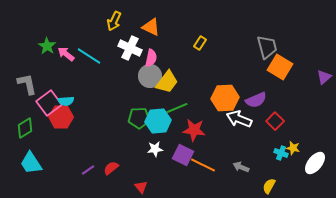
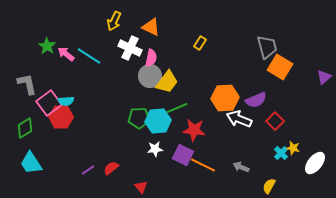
cyan cross: rotated 24 degrees clockwise
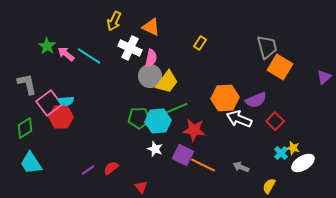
white star: rotated 28 degrees clockwise
white ellipse: moved 12 px left; rotated 20 degrees clockwise
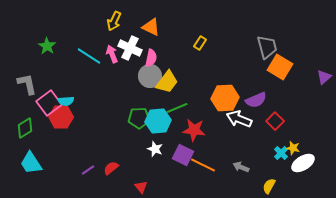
pink arrow: moved 46 px right; rotated 30 degrees clockwise
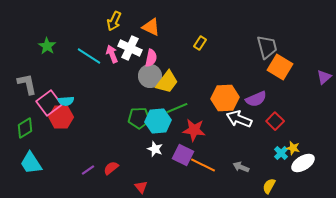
purple semicircle: moved 1 px up
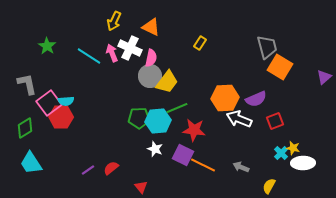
pink arrow: moved 1 px up
red square: rotated 24 degrees clockwise
white ellipse: rotated 30 degrees clockwise
